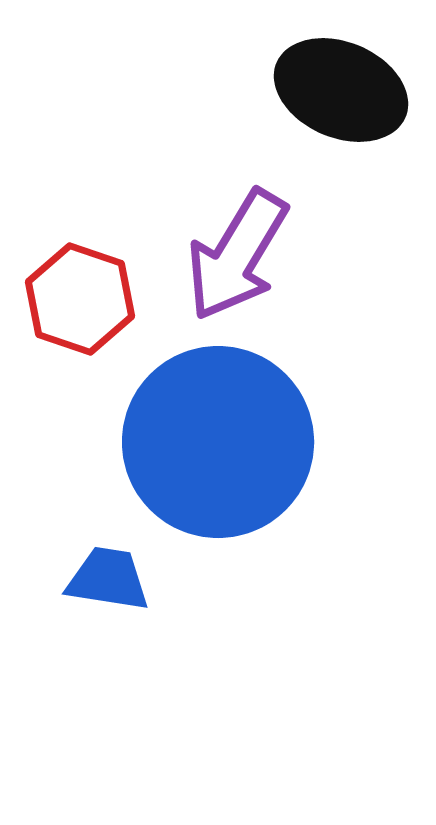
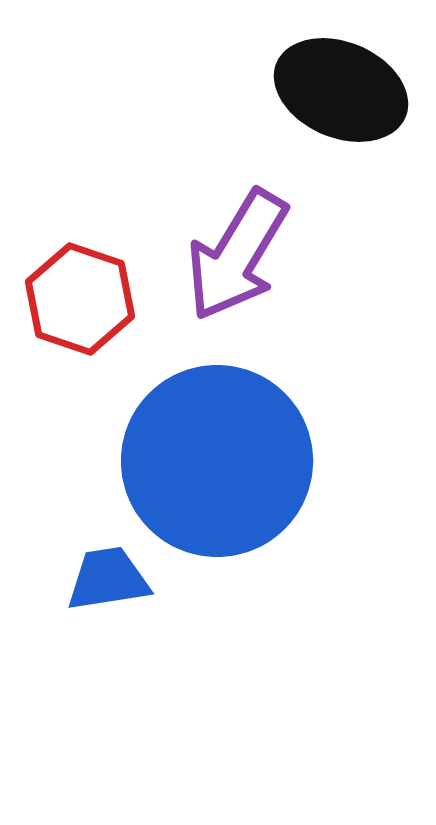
blue circle: moved 1 px left, 19 px down
blue trapezoid: rotated 18 degrees counterclockwise
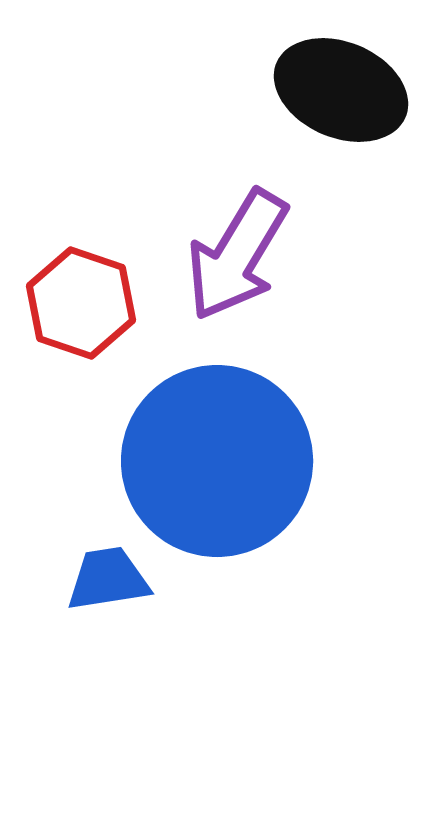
red hexagon: moved 1 px right, 4 px down
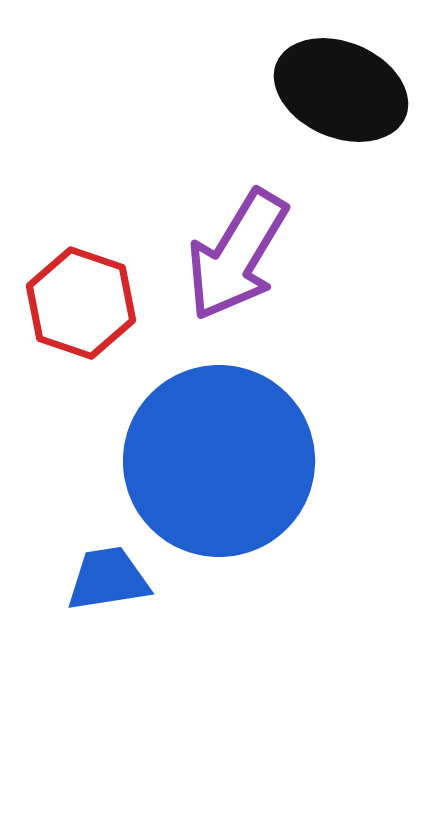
blue circle: moved 2 px right
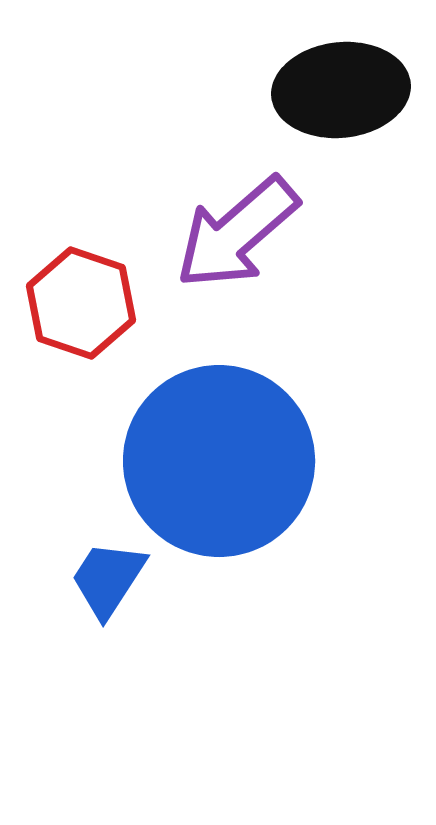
black ellipse: rotated 29 degrees counterclockwise
purple arrow: moved 22 px up; rotated 18 degrees clockwise
blue trapezoid: rotated 48 degrees counterclockwise
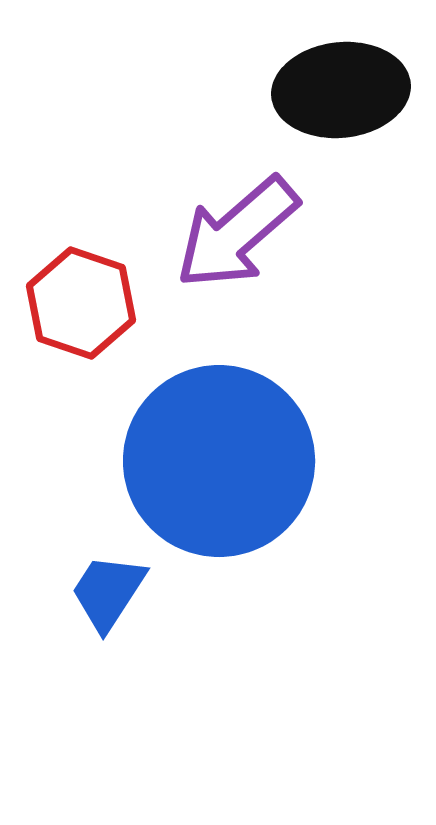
blue trapezoid: moved 13 px down
